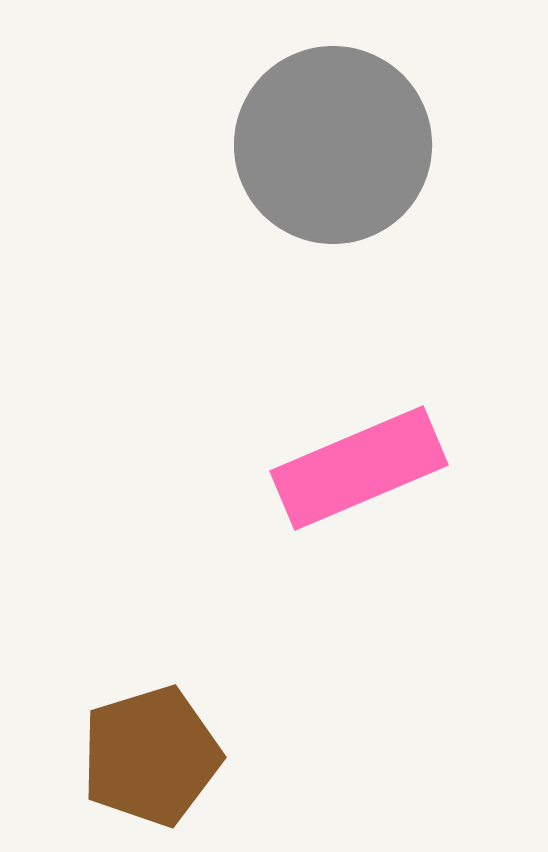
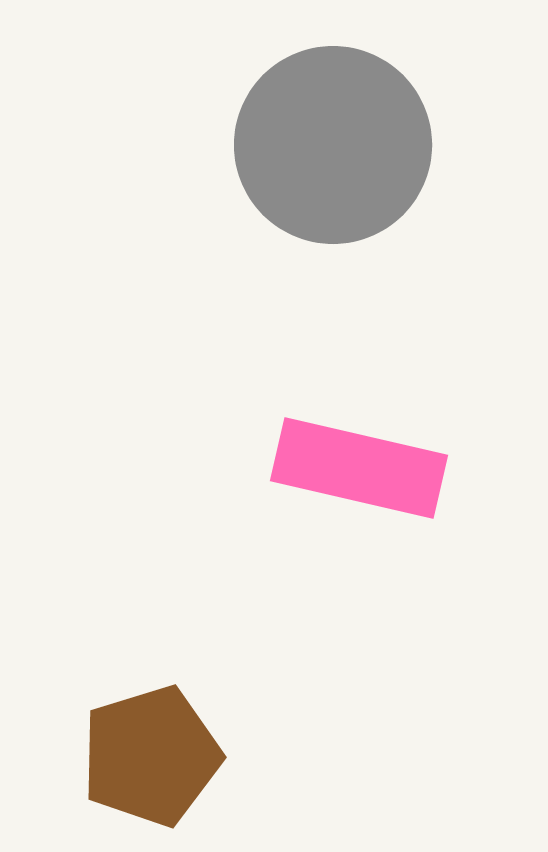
pink rectangle: rotated 36 degrees clockwise
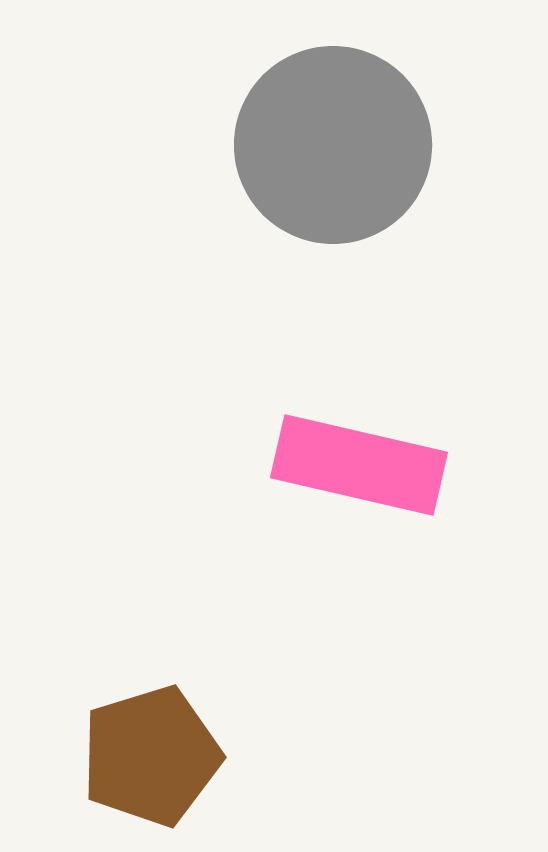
pink rectangle: moved 3 px up
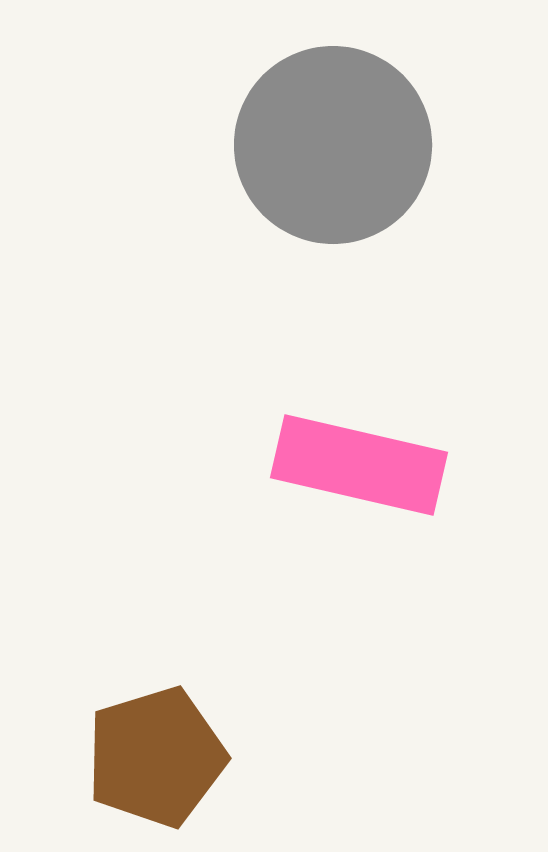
brown pentagon: moved 5 px right, 1 px down
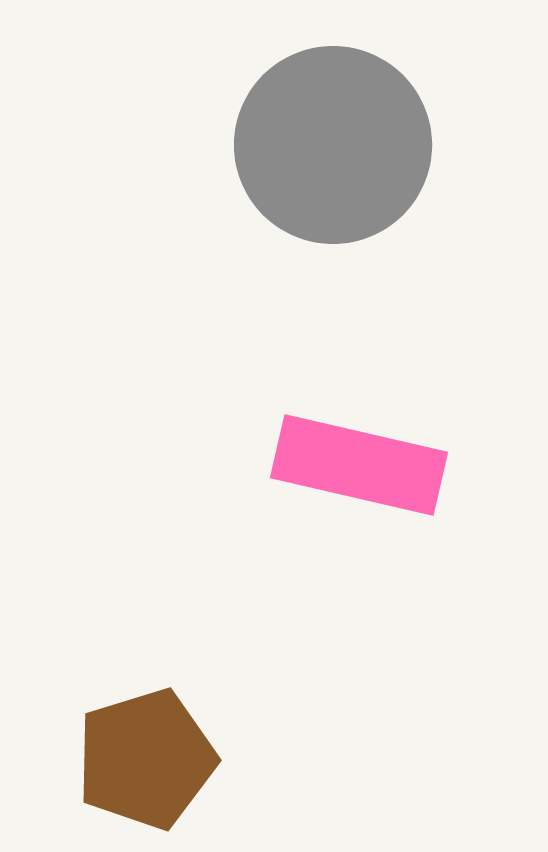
brown pentagon: moved 10 px left, 2 px down
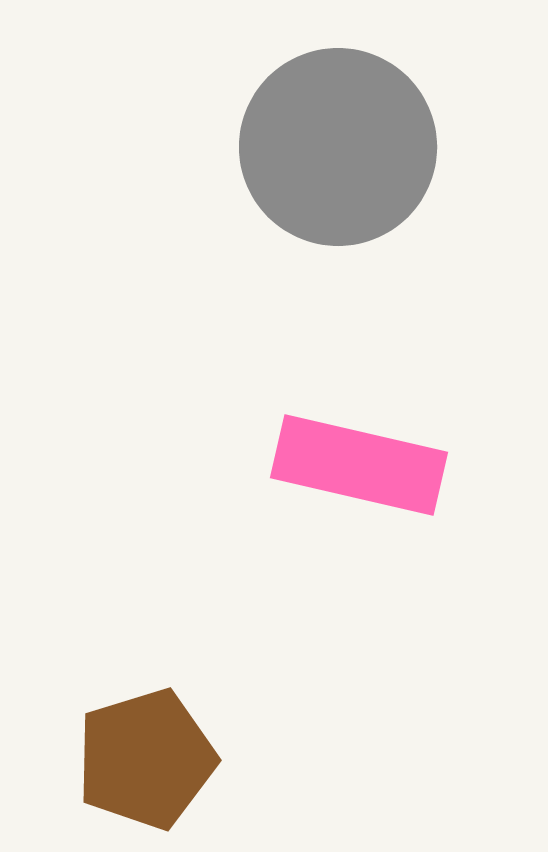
gray circle: moved 5 px right, 2 px down
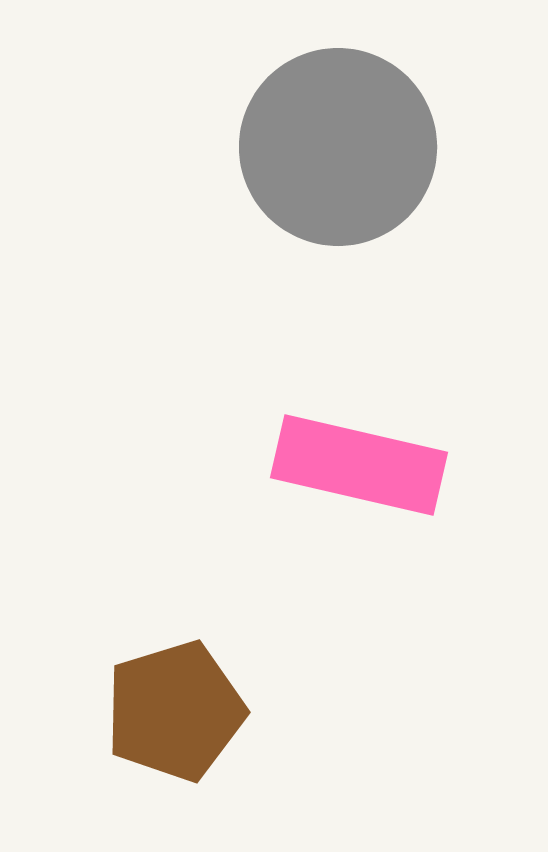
brown pentagon: moved 29 px right, 48 px up
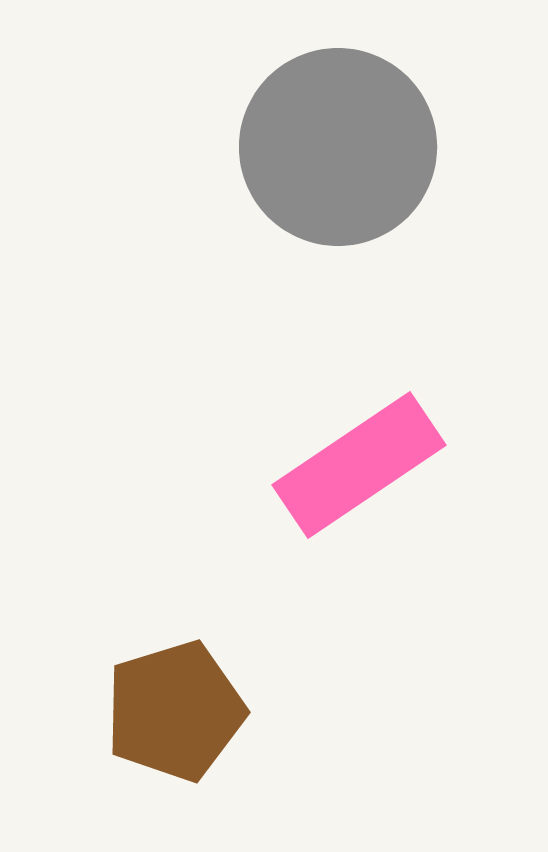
pink rectangle: rotated 47 degrees counterclockwise
